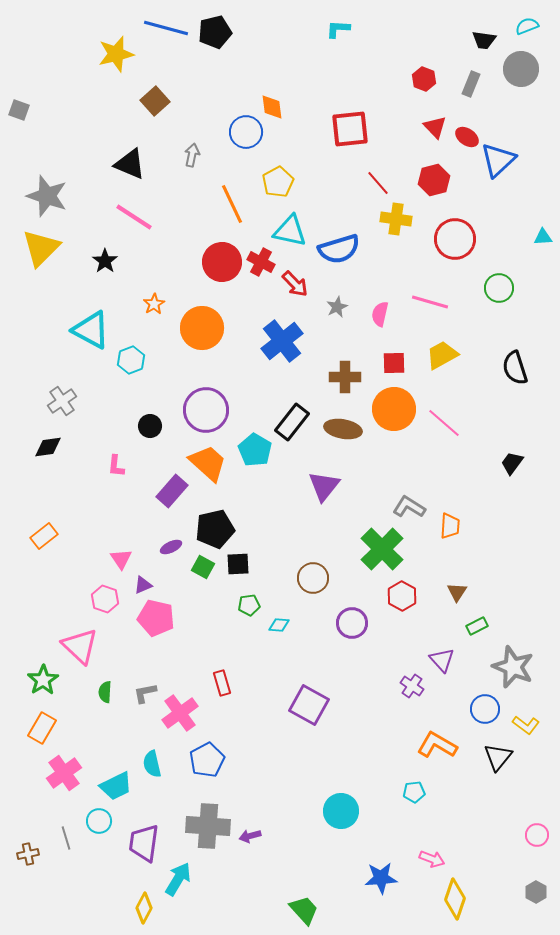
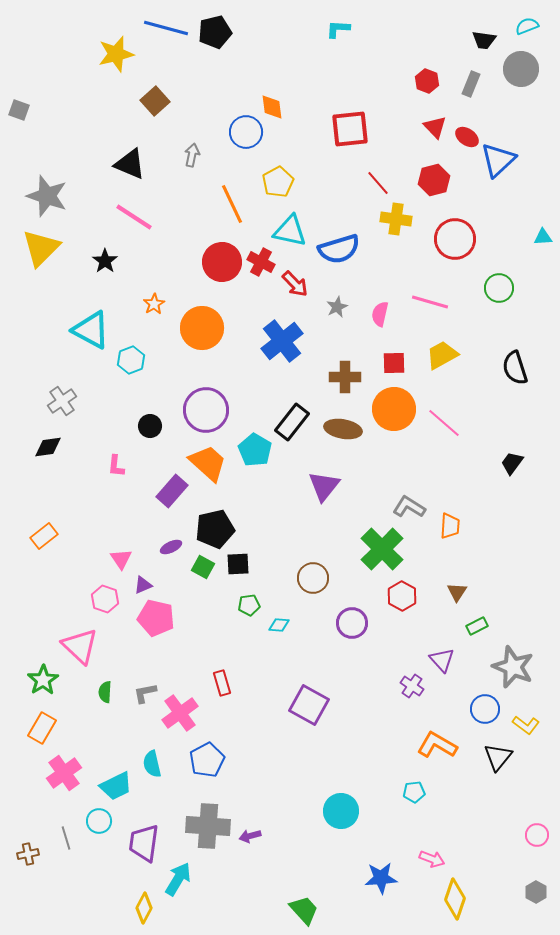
red hexagon at (424, 79): moved 3 px right, 2 px down
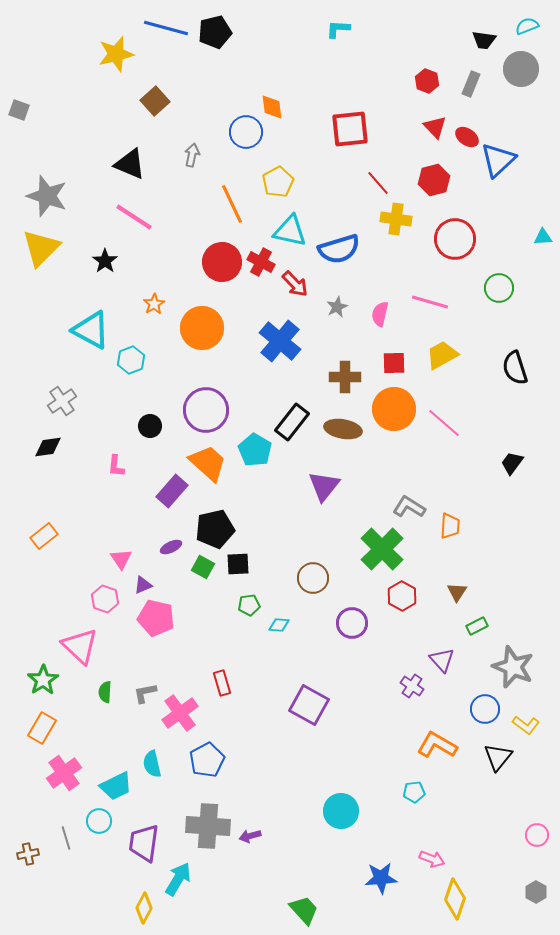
blue cross at (282, 341): moved 2 px left; rotated 12 degrees counterclockwise
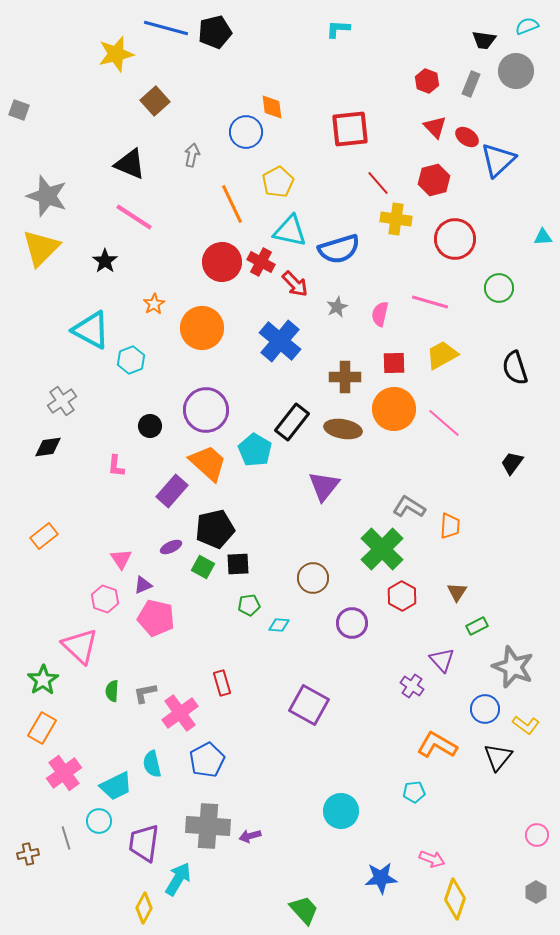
gray circle at (521, 69): moved 5 px left, 2 px down
green semicircle at (105, 692): moved 7 px right, 1 px up
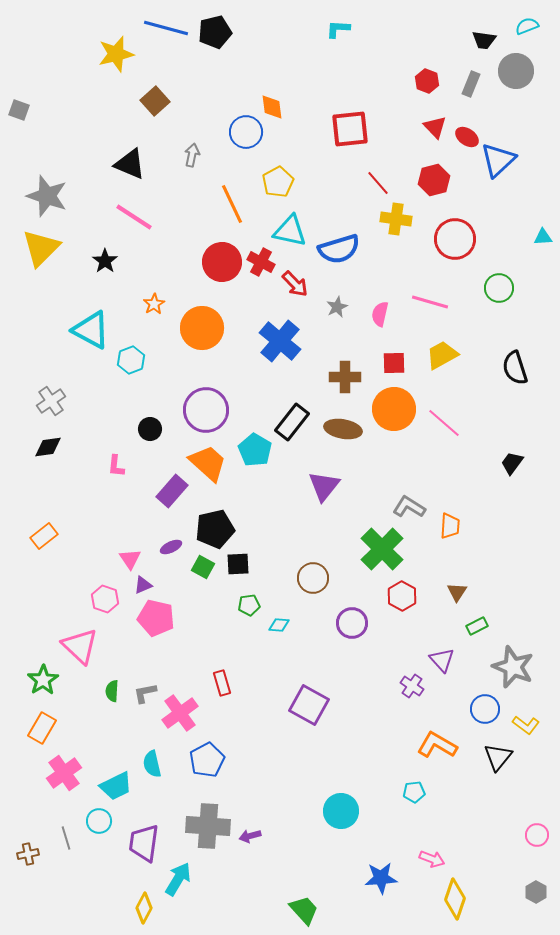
gray cross at (62, 401): moved 11 px left
black circle at (150, 426): moved 3 px down
pink triangle at (121, 559): moved 9 px right
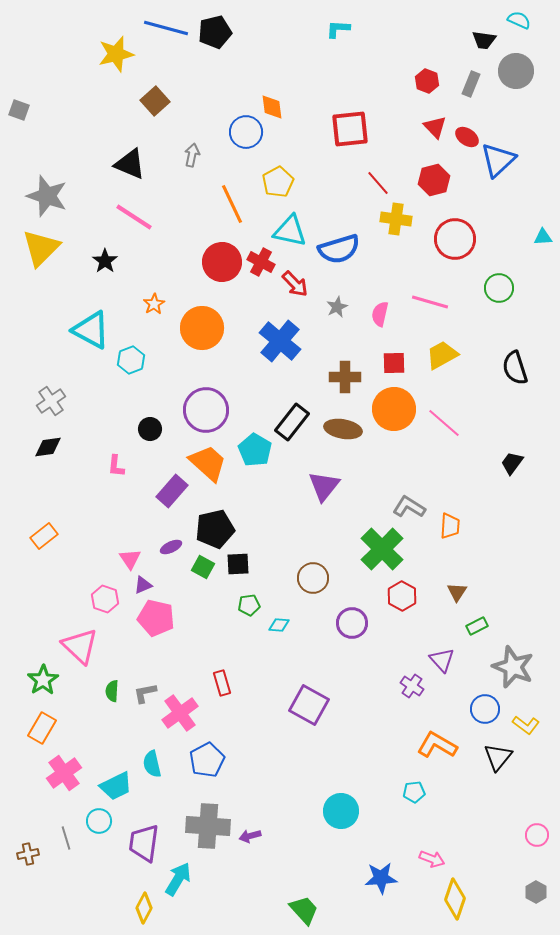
cyan semicircle at (527, 26): moved 8 px left, 6 px up; rotated 45 degrees clockwise
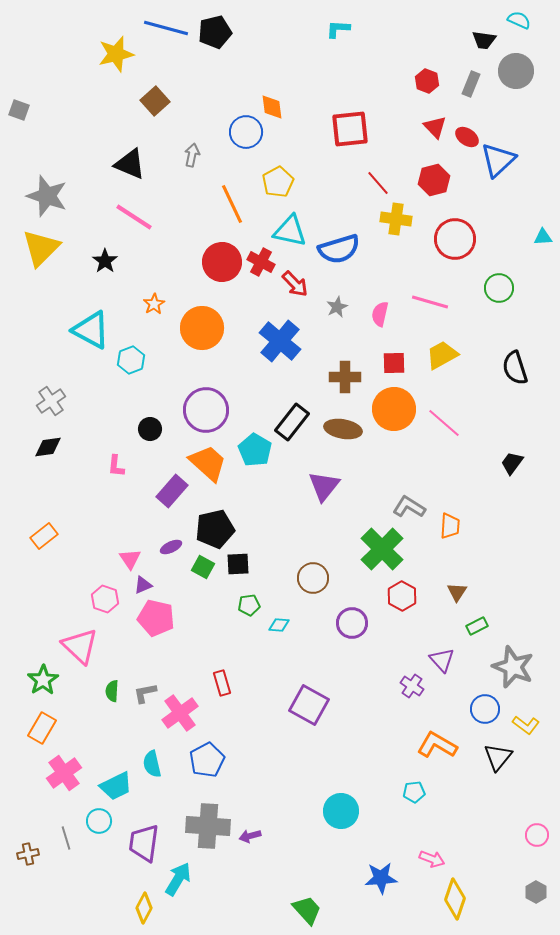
green trapezoid at (304, 910): moved 3 px right
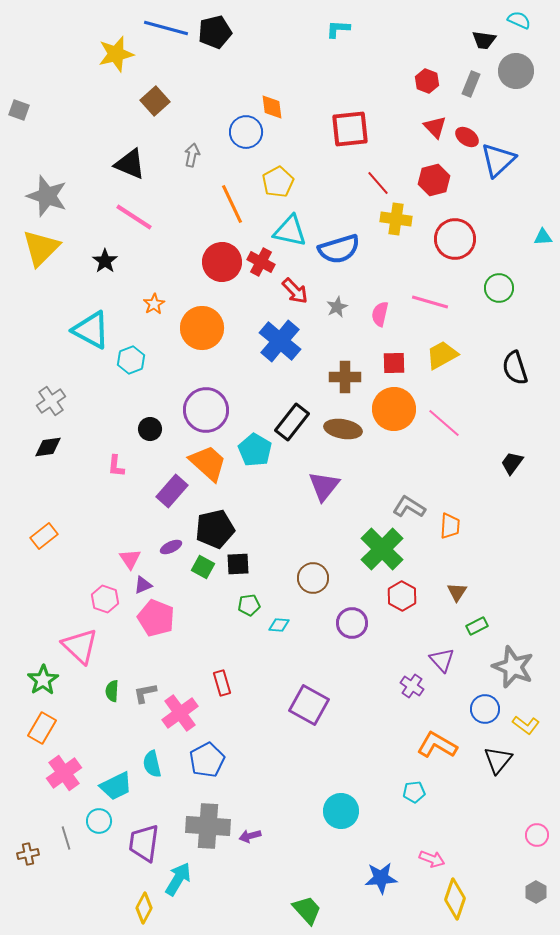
red arrow at (295, 284): moved 7 px down
pink pentagon at (156, 618): rotated 9 degrees clockwise
black triangle at (498, 757): moved 3 px down
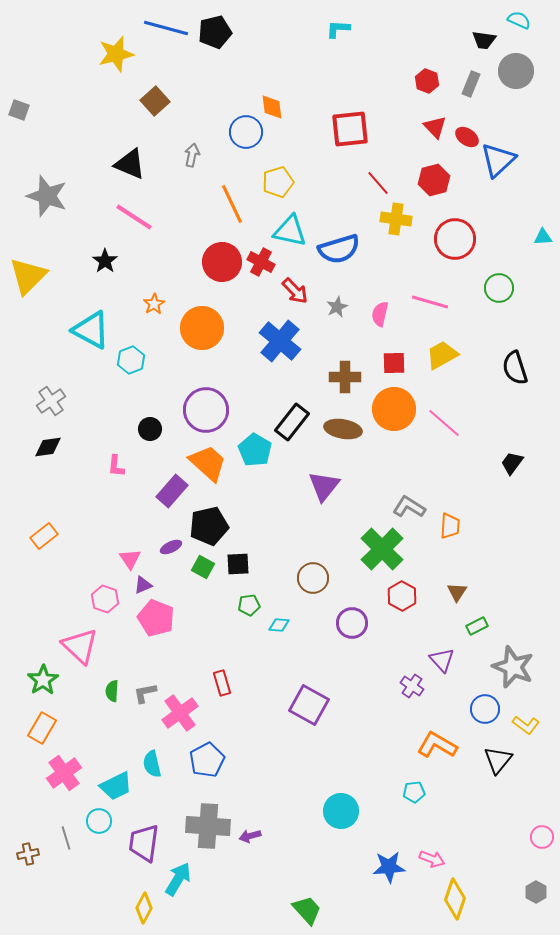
yellow pentagon at (278, 182): rotated 12 degrees clockwise
yellow triangle at (41, 248): moved 13 px left, 28 px down
black pentagon at (215, 529): moved 6 px left, 3 px up
pink circle at (537, 835): moved 5 px right, 2 px down
blue star at (381, 878): moved 8 px right, 11 px up
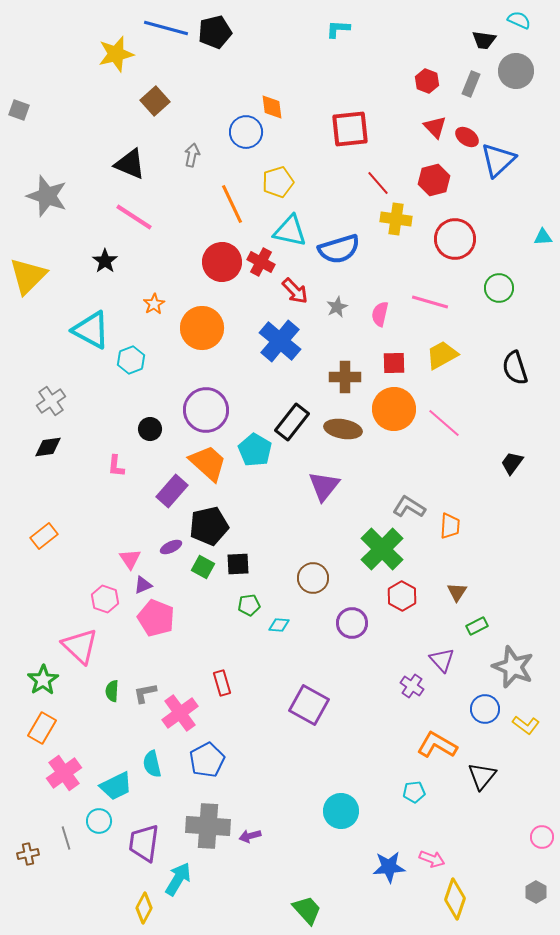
black triangle at (498, 760): moved 16 px left, 16 px down
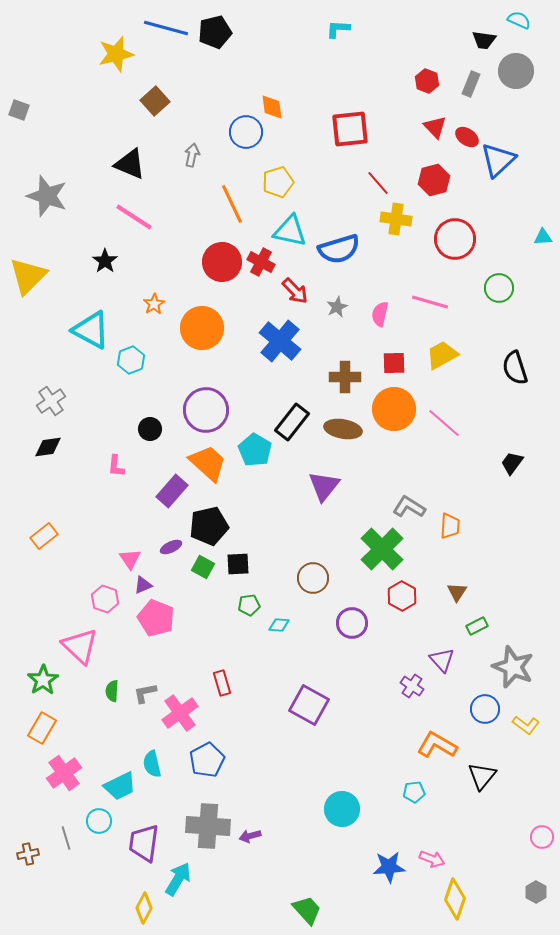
cyan trapezoid at (116, 786): moved 4 px right
cyan circle at (341, 811): moved 1 px right, 2 px up
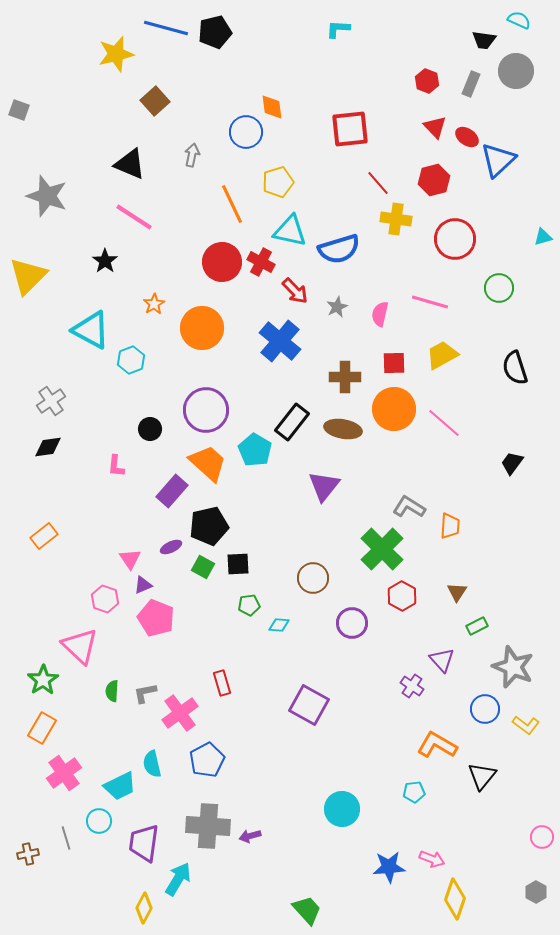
cyan triangle at (543, 237): rotated 12 degrees counterclockwise
